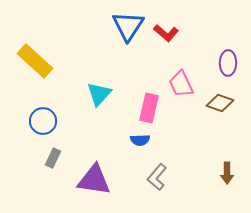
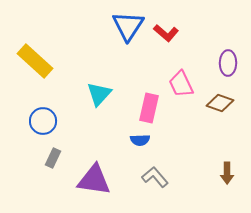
gray L-shape: moved 2 px left; rotated 100 degrees clockwise
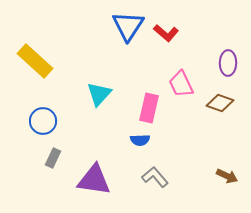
brown arrow: moved 3 px down; rotated 65 degrees counterclockwise
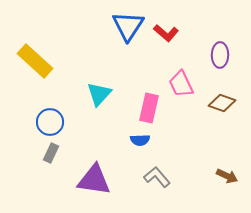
purple ellipse: moved 8 px left, 8 px up
brown diamond: moved 2 px right
blue circle: moved 7 px right, 1 px down
gray rectangle: moved 2 px left, 5 px up
gray L-shape: moved 2 px right
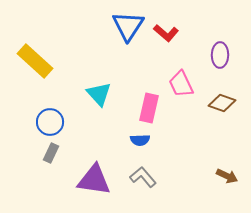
cyan triangle: rotated 24 degrees counterclockwise
gray L-shape: moved 14 px left
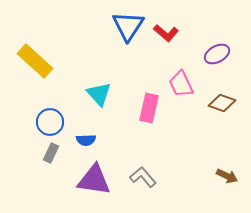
purple ellipse: moved 3 px left, 1 px up; rotated 60 degrees clockwise
blue semicircle: moved 54 px left
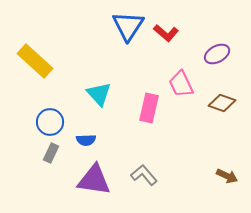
gray L-shape: moved 1 px right, 2 px up
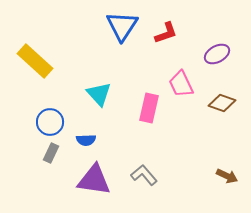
blue triangle: moved 6 px left
red L-shape: rotated 60 degrees counterclockwise
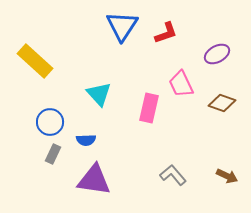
gray rectangle: moved 2 px right, 1 px down
gray L-shape: moved 29 px right
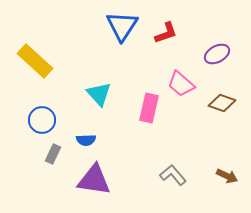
pink trapezoid: rotated 24 degrees counterclockwise
blue circle: moved 8 px left, 2 px up
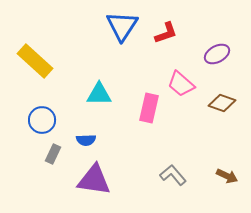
cyan triangle: rotated 48 degrees counterclockwise
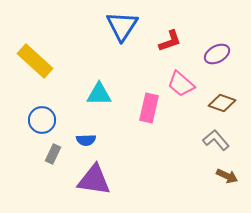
red L-shape: moved 4 px right, 8 px down
gray L-shape: moved 43 px right, 35 px up
